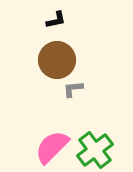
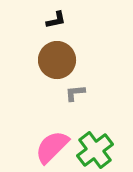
gray L-shape: moved 2 px right, 4 px down
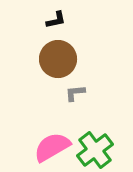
brown circle: moved 1 px right, 1 px up
pink semicircle: rotated 15 degrees clockwise
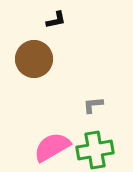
brown circle: moved 24 px left
gray L-shape: moved 18 px right, 12 px down
green cross: rotated 27 degrees clockwise
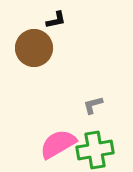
brown circle: moved 11 px up
gray L-shape: rotated 10 degrees counterclockwise
pink semicircle: moved 6 px right, 3 px up
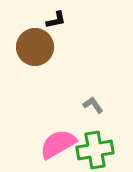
brown circle: moved 1 px right, 1 px up
gray L-shape: rotated 70 degrees clockwise
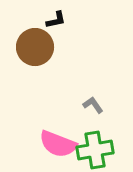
pink semicircle: rotated 129 degrees counterclockwise
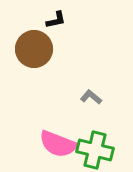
brown circle: moved 1 px left, 2 px down
gray L-shape: moved 2 px left, 8 px up; rotated 15 degrees counterclockwise
green cross: rotated 24 degrees clockwise
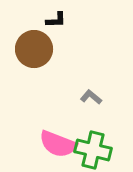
black L-shape: rotated 10 degrees clockwise
green cross: moved 2 px left
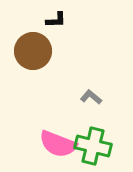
brown circle: moved 1 px left, 2 px down
green cross: moved 4 px up
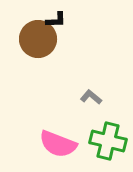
brown circle: moved 5 px right, 12 px up
green cross: moved 15 px right, 5 px up
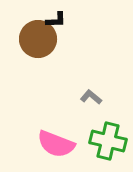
pink semicircle: moved 2 px left
